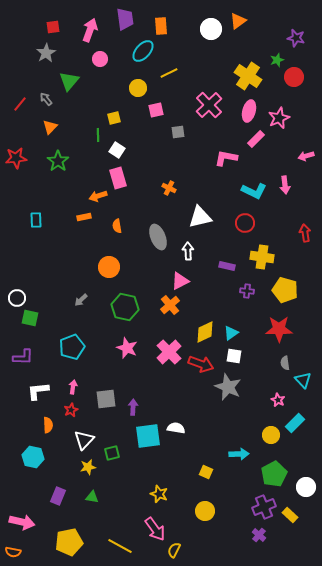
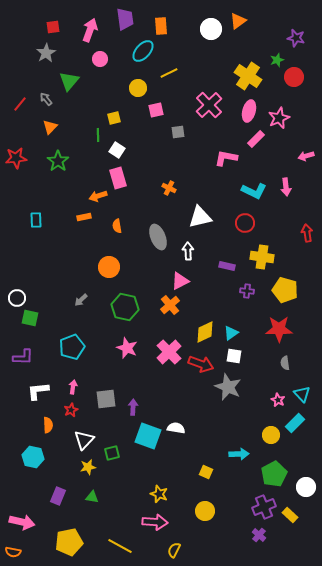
pink arrow at (285, 185): moved 1 px right, 2 px down
red arrow at (305, 233): moved 2 px right
cyan triangle at (303, 380): moved 1 px left, 14 px down
cyan square at (148, 436): rotated 28 degrees clockwise
pink arrow at (155, 529): moved 7 px up; rotated 50 degrees counterclockwise
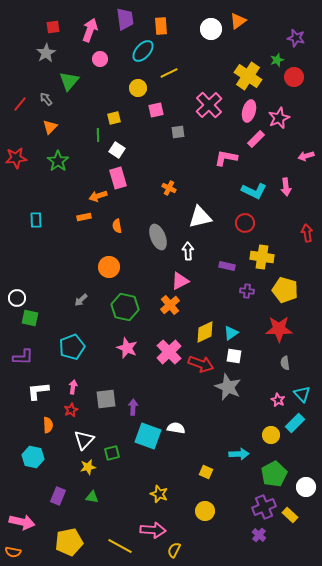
pink arrow at (155, 522): moved 2 px left, 8 px down
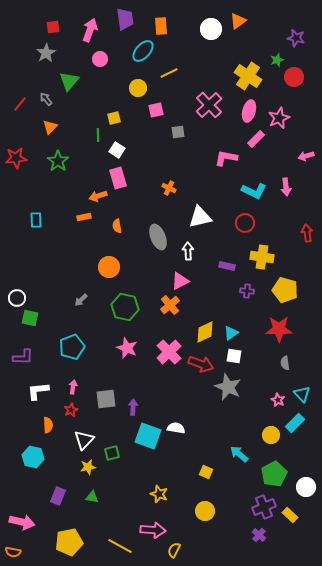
cyan arrow at (239, 454): rotated 138 degrees counterclockwise
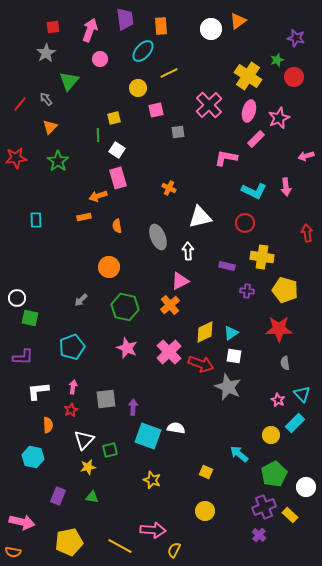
green square at (112, 453): moved 2 px left, 3 px up
yellow star at (159, 494): moved 7 px left, 14 px up
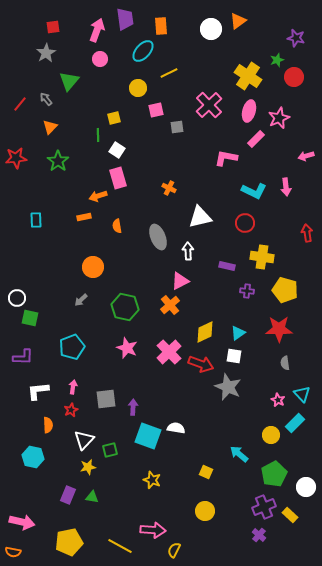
pink arrow at (90, 30): moved 7 px right
gray square at (178, 132): moved 1 px left, 5 px up
orange circle at (109, 267): moved 16 px left
cyan triangle at (231, 333): moved 7 px right
purple rectangle at (58, 496): moved 10 px right, 1 px up
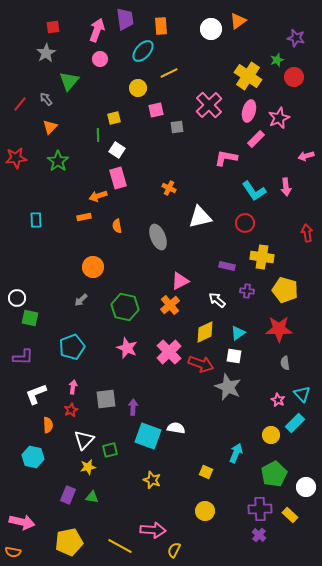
cyan L-shape at (254, 191): rotated 30 degrees clockwise
white arrow at (188, 251): moved 29 px right, 49 px down; rotated 48 degrees counterclockwise
white L-shape at (38, 391): moved 2 px left, 3 px down; rotated 15 degrees counterclockwise
cyan arrow at (239, 454): moved 3 px left, 1 px up; rotated 72 degrees clockwise
purple cross at (264, 507): moved 4 px left, 2 px down; rotated 20 degrees clockwise
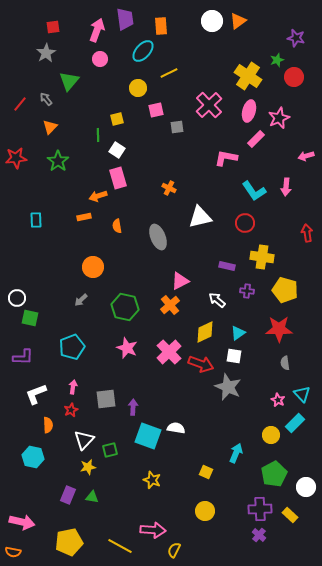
white circle at (211, 29): moved 1 px right, 8 px up
yellow square at (114, 118): moved 3 px right, 1 px down
pink arrow at (286, 187): rotated 12 degrees clockwise
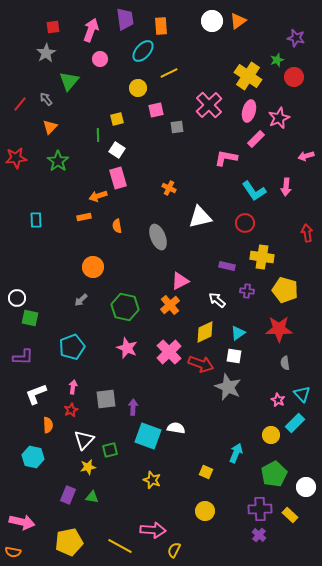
pink arrow at (97, 30): moved 6 px left
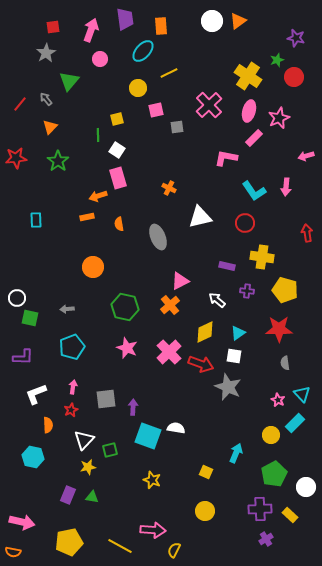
pink rectangle at (256, 139): moved 2 px left, 1 px up
orange rectangle at (84, 217): moved 3 px right
orange semicircle at (117, 226): moved 2 px right, 2 px up
gray arrow at (81, 300): moved 14 px left, 9 px down; rotated 40 degrees clockwise
purple cross at (259, 535): moved 7 px right, 4 px down; rotated 16 degrees clockwise
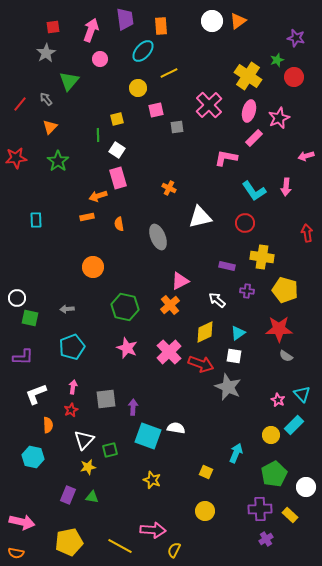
gray semicircle at (285, 363): moved 1 px right, 7 px up; rotated 48 degrees counterclockwise
cyan rectangle at (295, 423): moved 1 px left, 2 px down
orange semicircle at (13, 552): moved 3 px right, 1 px down
